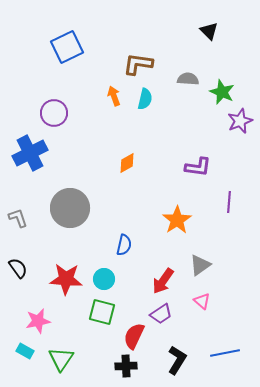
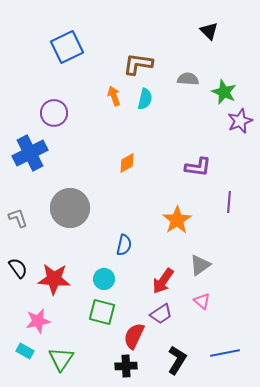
green star: moved 2 px right
red star: moved 12 px left
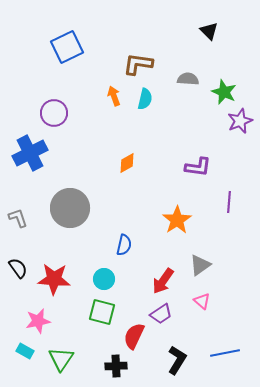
black cross: moved 10 px left
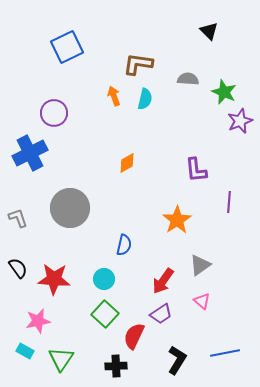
purple L-shape: moved 2 px left, 3 px down; rotated 76 degrees clockwise
green square: moved 3 px right, 2 px down; rotated 28 degrees clockwise
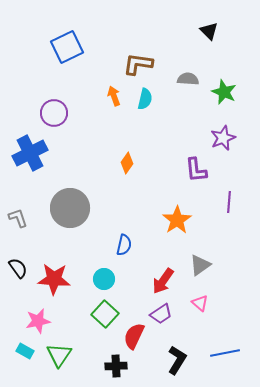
purple star: moved 17 px left, 17 px down
orange diamond: rotated 25 degrees counterclockwise
pink triangle: moved 2 px left, 2 px down
green triangle: moved 2 px left, 4 px up
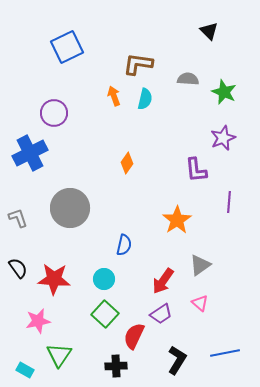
cyan rectangle: moved 19 px down
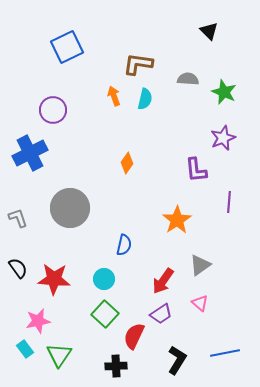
purple circle: moved 1 px left, 3 px up
cyan rectangle: moved 21 px up; rotated 24 degrees clockwise
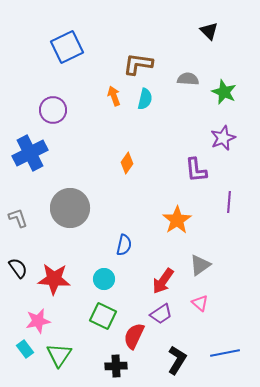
green square: moved 2 px left, 2 px down; rotated 16 degrees counterclockwise
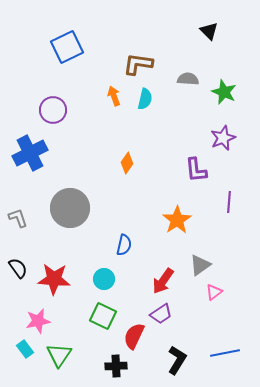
pink triangle: moved 14 px right, 11 px up; rotated 42 degrees clockwise
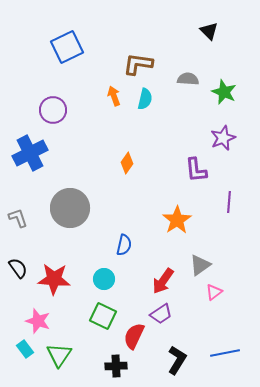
pink star: rotated 30 degrees clockwise
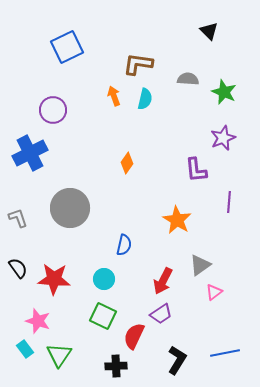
orange star: rotated 8 degrees counterclockwise
red arrow: rotated 8 degrees counterclockwise
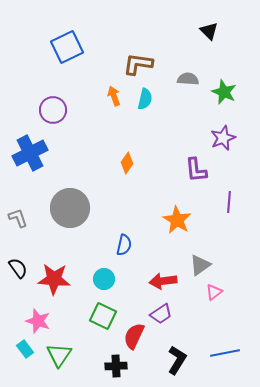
red arrow: rotated 56 degrees clockwise
